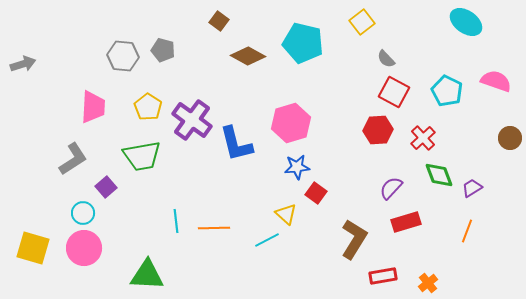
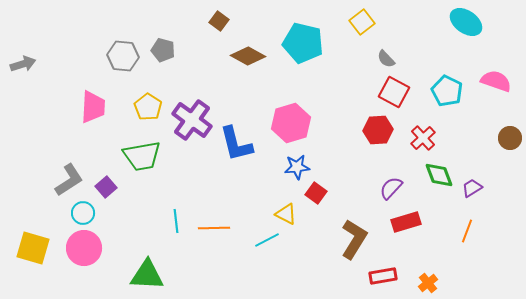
gray L-shape at (73, 159): moved 4 px left, 21 px down
yellow triangle at (286, 214): rotated 15 degrees counterclockwise
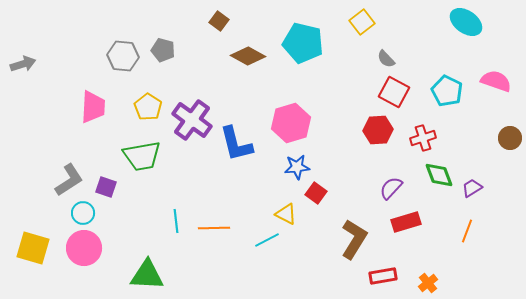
red cross at (423, 138): rotated 25 degrees clockwise
purple square at (106, 187): rotated 30 degrees counterclockwise
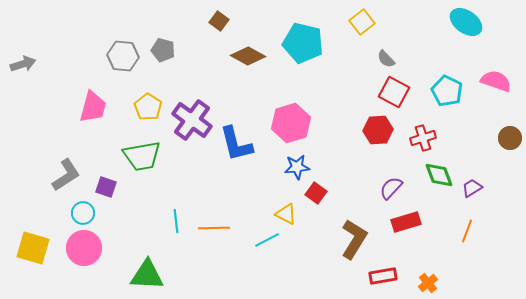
pink trapezoid at (93, 107): rotated 12 degrees clockwise
gray L-shape at (69, 180): moved 3 px left, 5 px up
